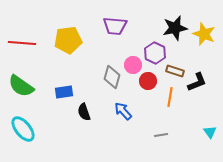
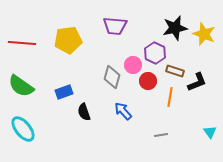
blue rectangle: rotated 12 degrees counterclockwise
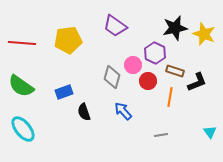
purple trapezoid: rotated 30 degrees clockwise
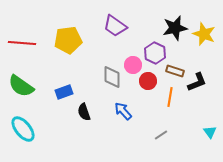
gray diamond: rotated 15 degrees counterclockwise
gray line: rotated 24 degrees counterclockwise
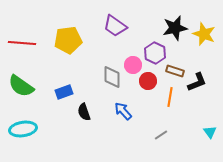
cyan ellipse: rotated 60 degrees counterclockwise
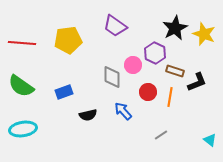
black star: rotated 15 degrees counterclockwise
red circle: moved 11 px down
black semicircle: moved 4 px right, 3 px down; rotated 84 degrees counterclockwise
cyan triangle: moved 8 px down; rotated 16 degrees counterclockwise
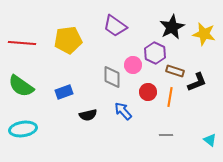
black star: moved 3 px left, 1 px up
yellow star: rotated 10 degrees counterclockwise
gray line: moved 5 px right; rotated 32 degrees clockwise
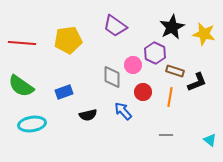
red circle: moved 5 px left
cyan ellipse: moved 9 px right, 5 px up
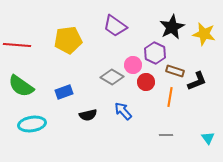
red line: moved 5 px left, 2 px down
gray diamond: rotated 60 degrees counterclockwise
black L-shape: moved 1 px up
red circle: moved 3 px right, 10 px up
cyan triangle: moved 2 px left, 2 px up; rotated 16 degrees clockwise
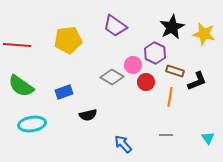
blue arrow: moved 33 px down
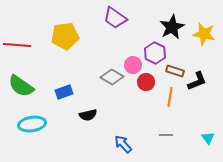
purple trapezoid: moved 8 px up
yellow pentagon: moved 3 px left, 4 px up
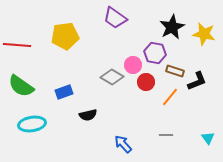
purple hexagon: rotated 15 degrees counterclockwise
orange line: rotated 30 degrees clockwise
